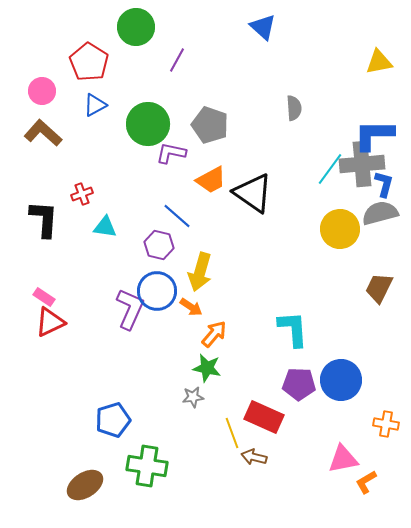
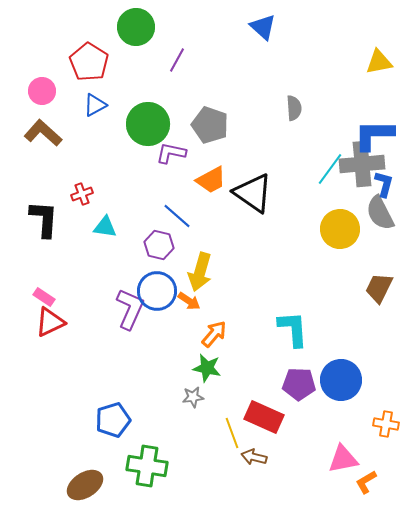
gray semicircle at (380, 213): rotated 102 degrees counterclockwise
orange arrow at (191, 307): moved 2 px left, 6 px up
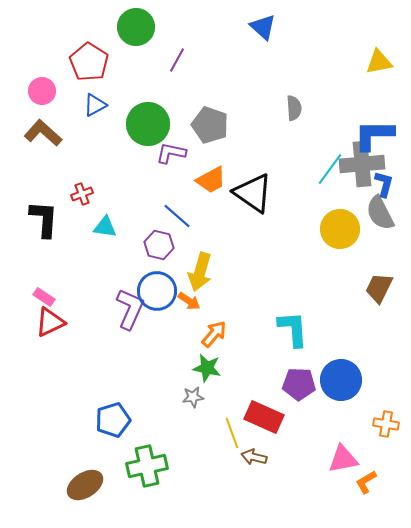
green cross at (147, 466): rotated 21 degrees counterclockwise
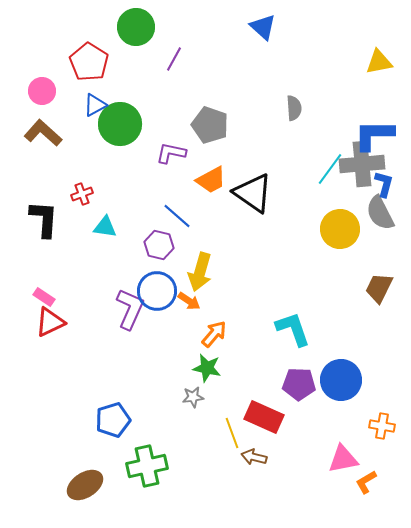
purple line at (177, 60): moved 3 px left, 1 px up
green circle at (148, 124): moved 28 px left
cyan L-shape at (293, 329): rotated 15 degrees counterclockwise
orange cross at (386, 424): moved 4 px left, 2 px down
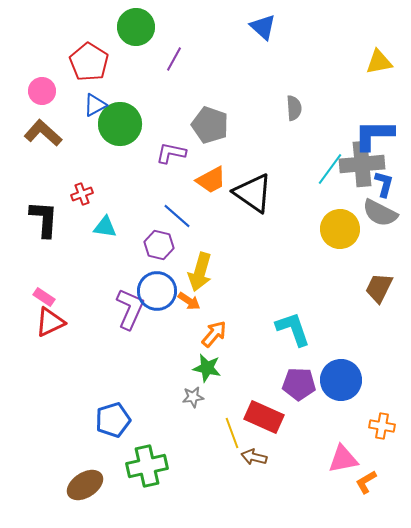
gray semicircle at (380, 213): rotated 36 degrees counterclockwise
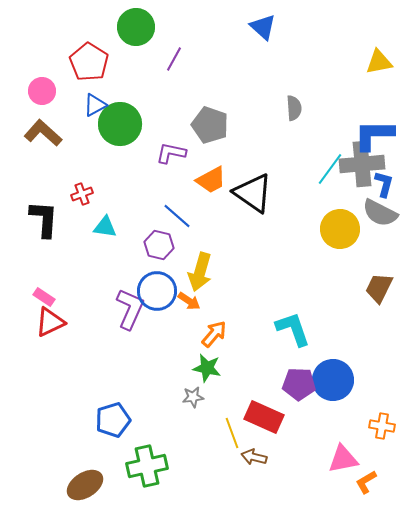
blue circle at (341, 380): moved 8 px left
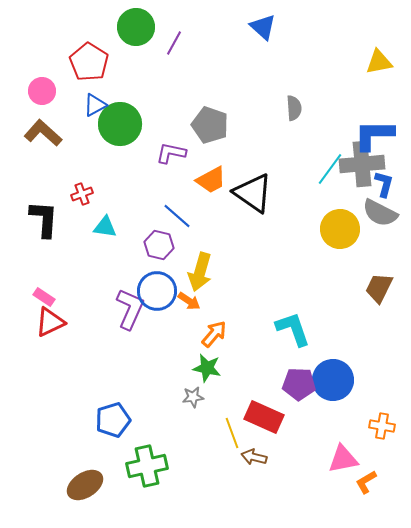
purple line at (174, 59): moved 16 px up
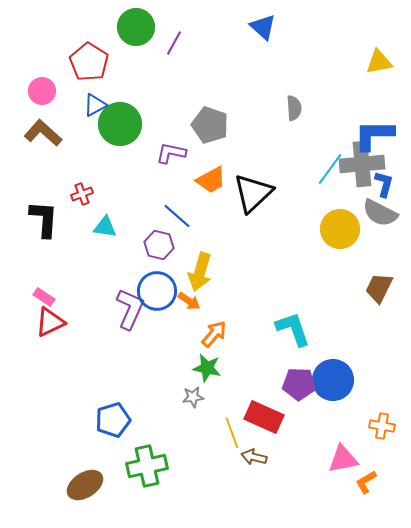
black triangle at (253, 193): rotated 42 degrees clockwise
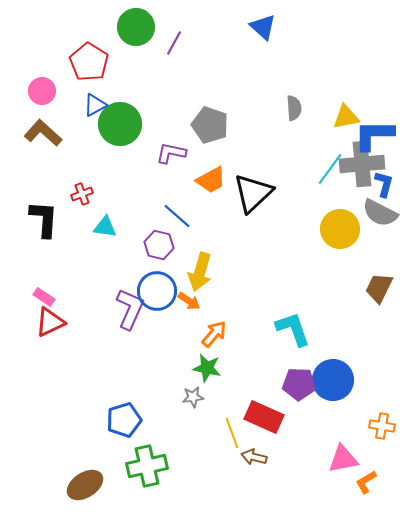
yellow triangle at (379, 62): moved 33 px left, 55 px down
blue pentagon at (113, 420): moved 11 px right
